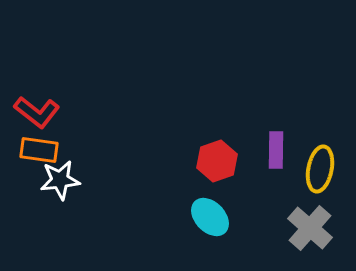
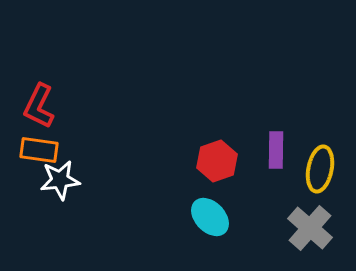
red L-shape: moved 2 px right, 6 px up; rotated 78 degrees clockwise
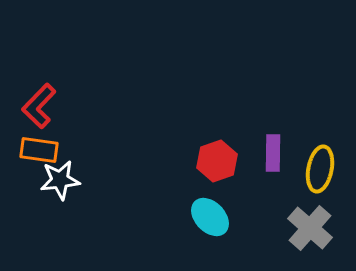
red L-shape: rotated 18 degrees clockwise
purple rectangle: moved 3 px left, 3 px down
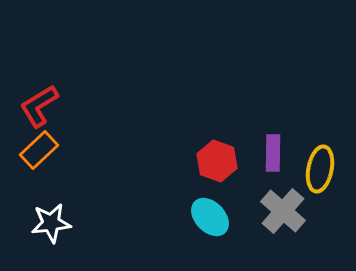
red L-shape: rotated 15 degrees clockwise
orange rectangle: rotated 51 degrees counterclockwise
red hexagon: rotated 21 degrees counterclockwise
white star: moved 9 px left, 43 px down
gray cross: moved 27 px left, 17 px up
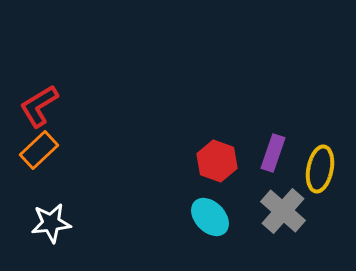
purple rectangle: rotated 18 degrees clockwise
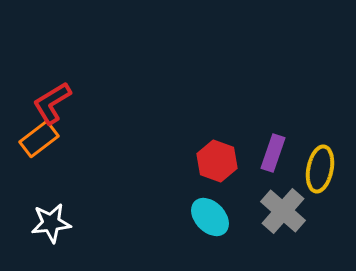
red L-shape: moved 13 px right, 3 px up
orange rectangle: moved 11 px up; rotated 6 degrees clockwise
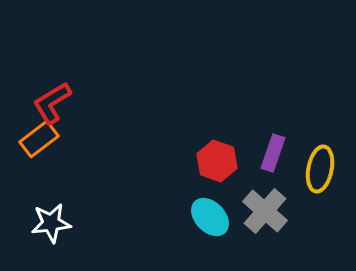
gray cross: moved 18 px left
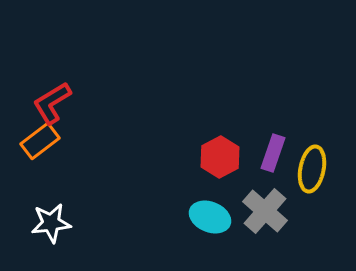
orange rectangle: moved 1 px right, 2 px down
red hexagon: moved 3 px right, 4 px up; rotated 12 degrees clockwise
yellow ellipse: moved 8 px left
cyan ellipse: rotated 24 degrees counterclockwise
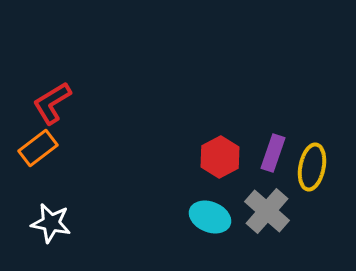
orange rectangle: moved 2 px left, 7 px down
yellow ellipse: moved 2 px up
gray cross: moved 2 px right
white star: rotated 18 degrees clockwise
